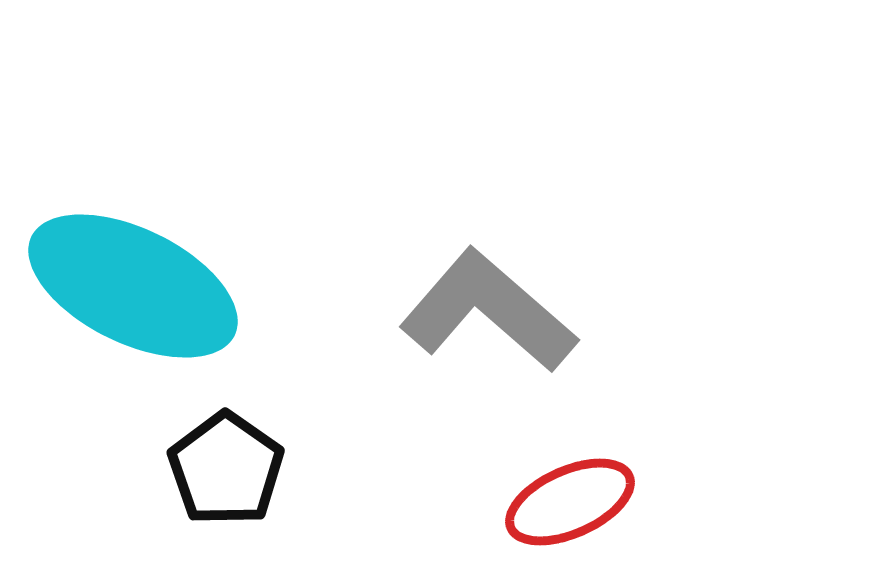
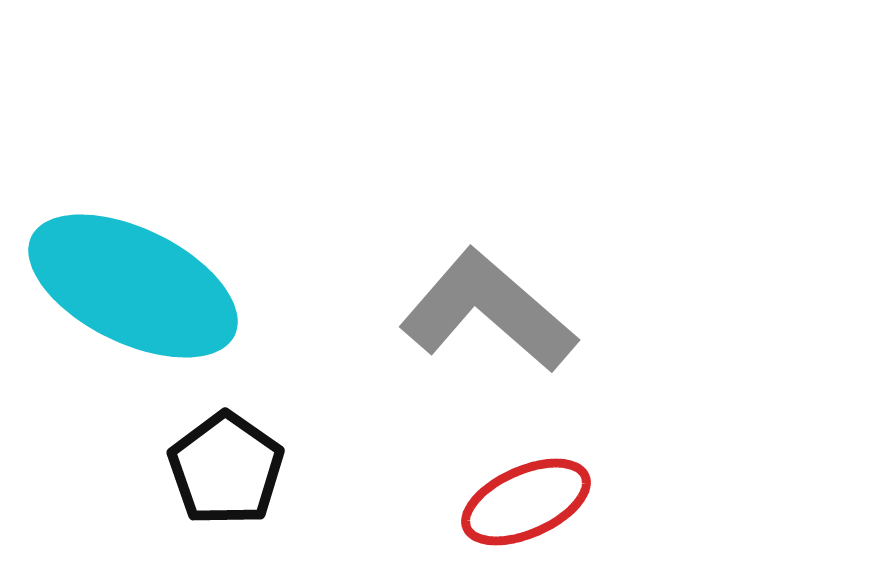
red ellipse: moved 44 px left
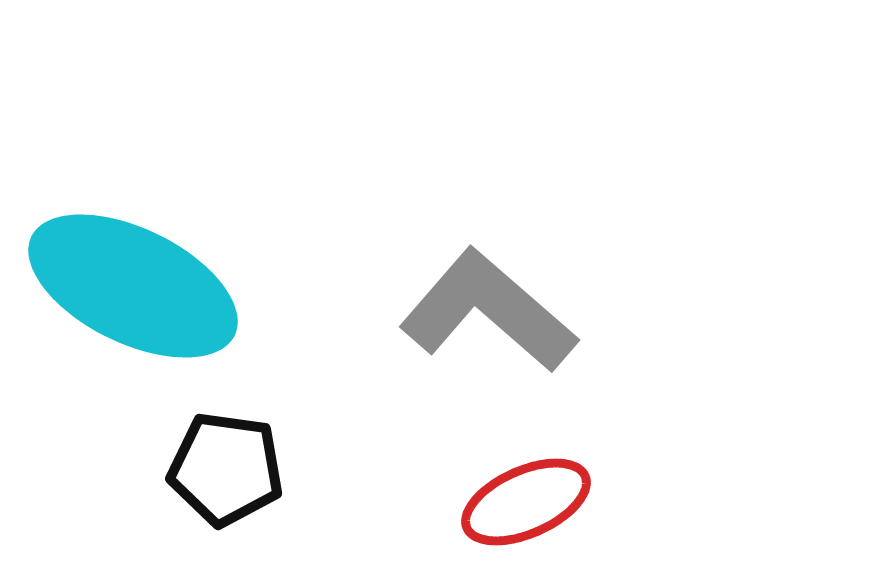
black pentagon: rotated 27 degrees counterclockwise
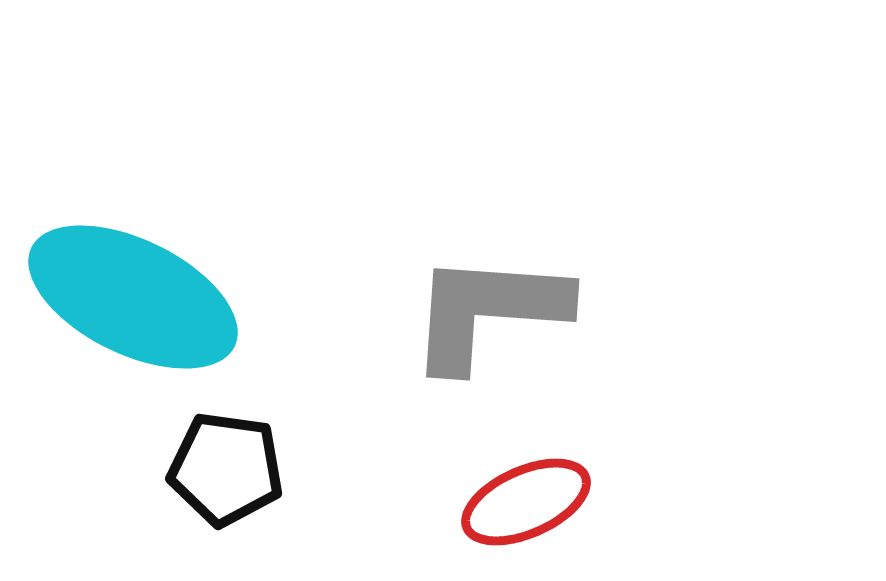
cyan ellipse: moved 11 px down
gray L-shape: rotated 37 degrees counterclockwise
